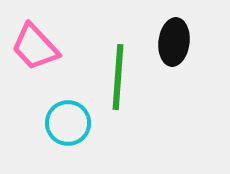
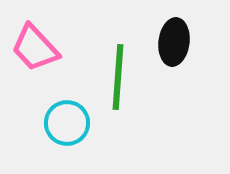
pink trapezoid: moved 1 px down
cyan circle: moved 1 px left
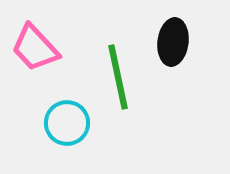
black ellipse: moved 1 px left
green line: rotated 16 degrees counterclockwise
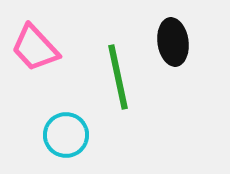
black ellipse: rotated 15 degrees counterclockwise
cyan circle: moved 1 px left, 12 px down
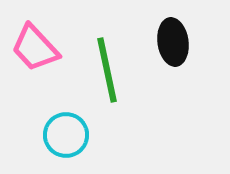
green line: moved 11 px left, 7 px up
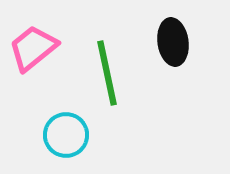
pink trapezoid: moved 2 px left; rotated 94 degrees clockwise
green line: moved 3 px down
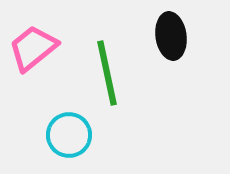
black ellipse: moved 2 px left, 6 px up
cyan circle: moved 3 px right
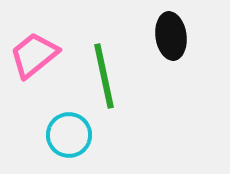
pink trapezoid: moved 1 px right, 7 px down
green line: moved 3 px left, 3 px down
